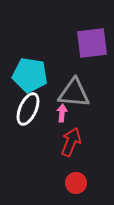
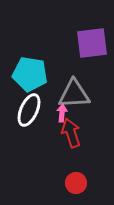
cyan pentagon: moved 1 px up
gray triangle: moved 1 px down; rotated 8 degrees counterclockwise
white ellipse: moved 1 px right, 1 px down
red arrow: moved 9 px up; rotated 40 degrees counterclockwise
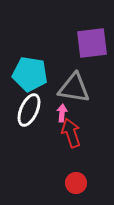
gray triangle: moved 6 px up; rotated 12 degrees clockwise
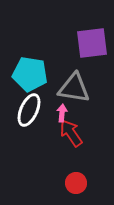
red arrow: rotated 16 degrees counterclockwise
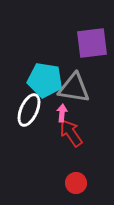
cyan pentagon: moved 15 px right, 6 px down
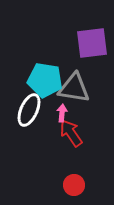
red circle: moved 2 px left, 2 px down
